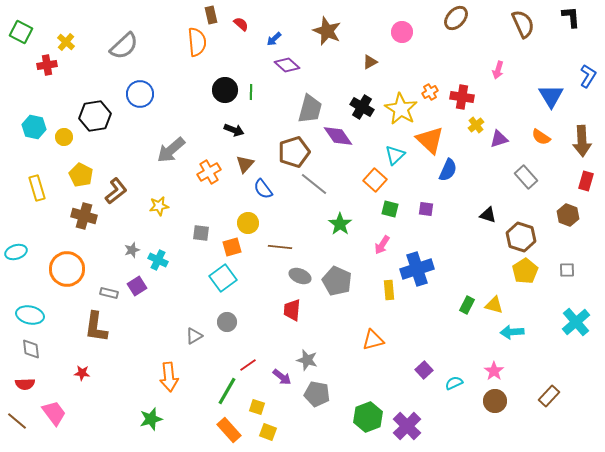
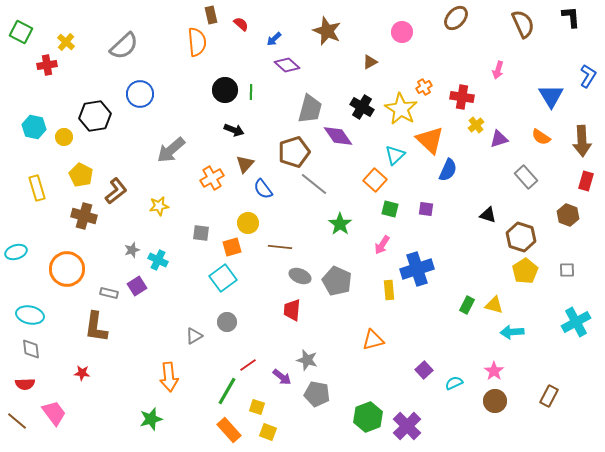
orange cross at (430, 92): moved 6 px left, 5 px up
orange cross at (209, 172): moved 3 px right, 6 px down
cyan cross at (576, 322): rotated 12 degrees clockwise
brown rectangle at (549, 396): rotated 15 degrees counterclockwise
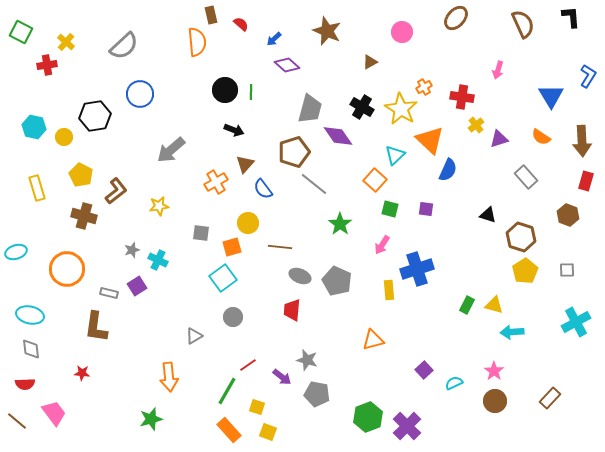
orange cross at (212, 178): moved 4 px right, 4 px down
gray circle at (227, 322): moved 6 px right, 5 px up
brown rectangle at (549, 396): moved 1 px right, 2 px down; rotated 15 degrees clockwise
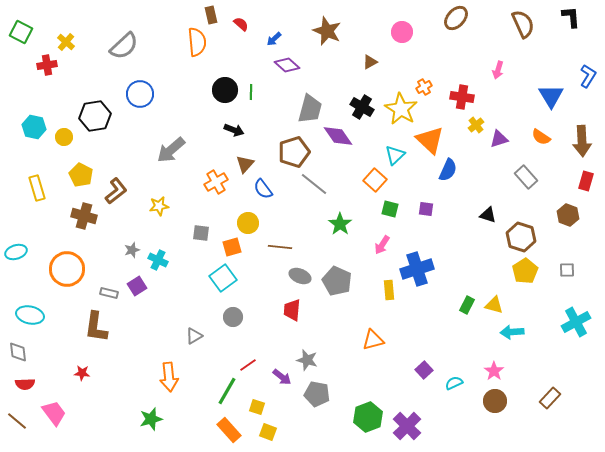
gray diamond at (31, 349): moved 13 px left, 3 px down
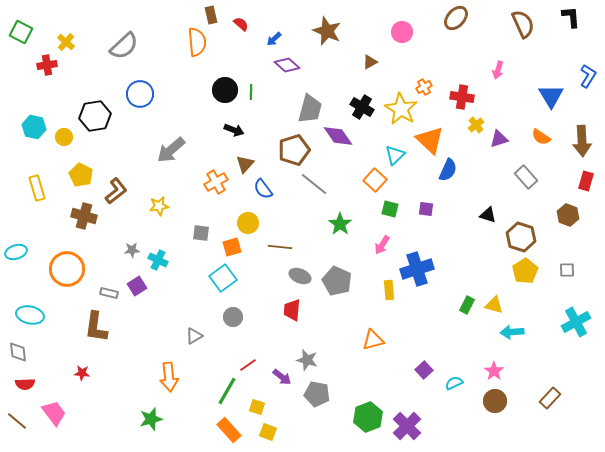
brown pentagon at (294, 152): moved 2 px up
gray star at (132, 250): rotated 14 degrees clockwise
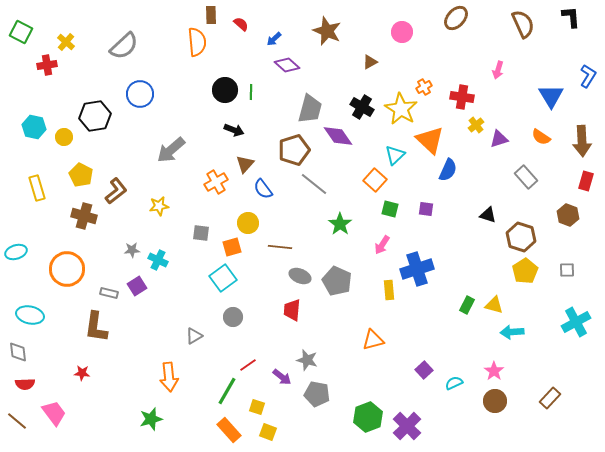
brown rectangle at (211, 15): rotated 12 degrees clockwise
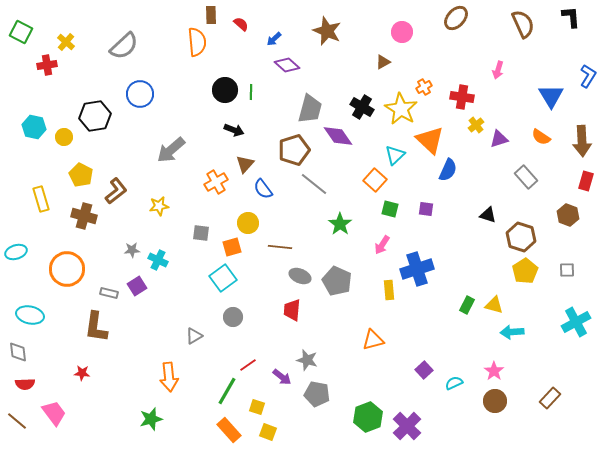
brown triangle at (370, 62): moved 13 px right
yellow rectangle at (37, 188): moved 4 px right, 11 px down
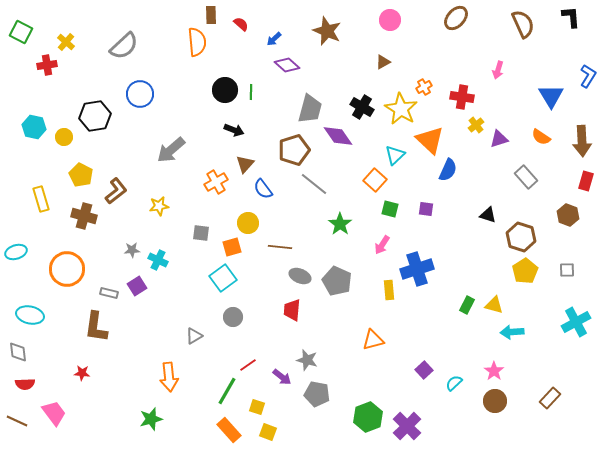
pink circle at (402, 32): moved 12 px left, 12 px up
cyan semicircle at (454, 383): rotated 18 degrees counterclockwise
brown line at (17, 421): rotated 15 degrees counterclockwise
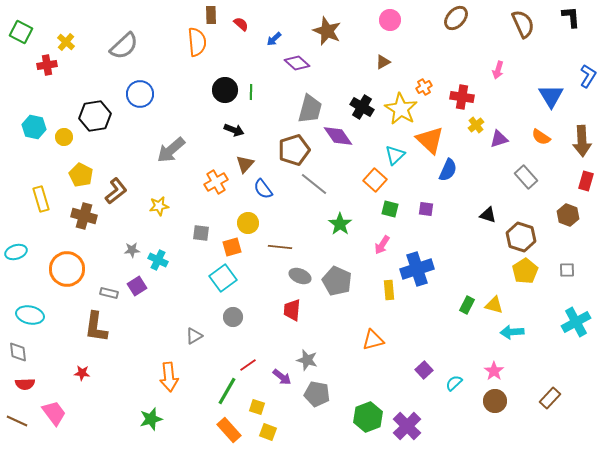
purple diamond at (287, 65): moved 10 px right, 2 px up
